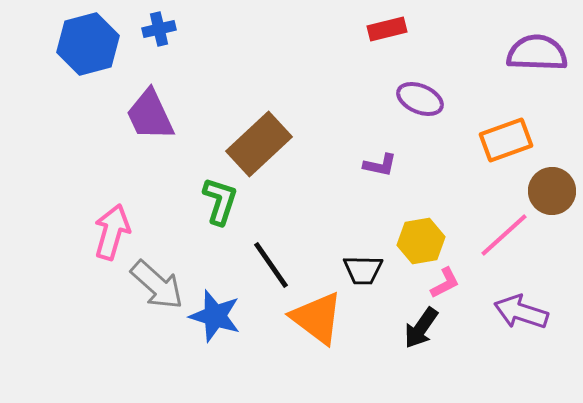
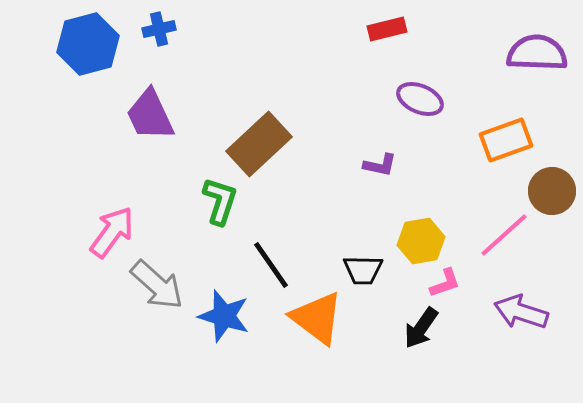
pink arrow: rotated 20 degrees clockwise
pink L-shape: rotated 8 degrees clockwise
blue star: moved 9 px right
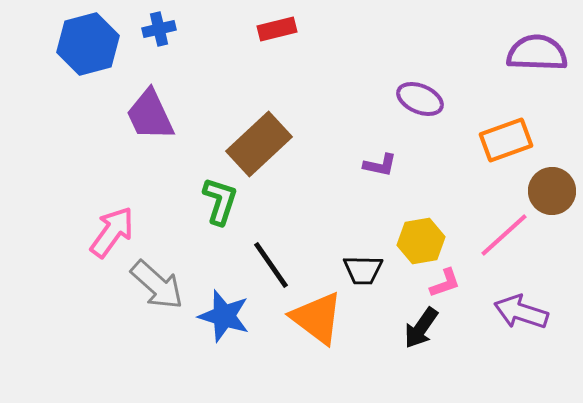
red rectangle: moved 110 px left
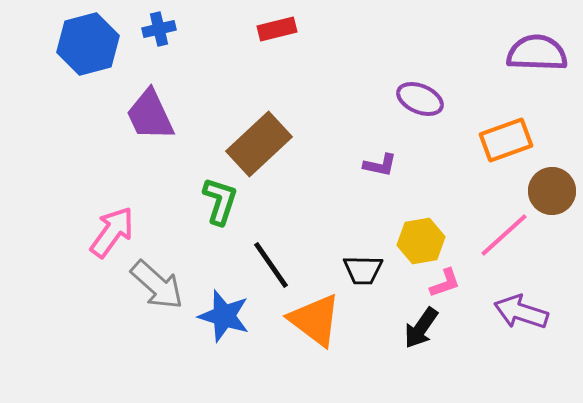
orange triangle: moved 2 px left, 2 px down
